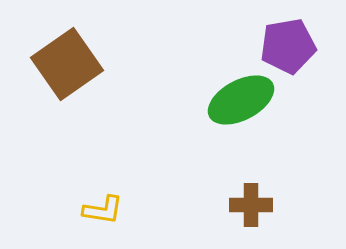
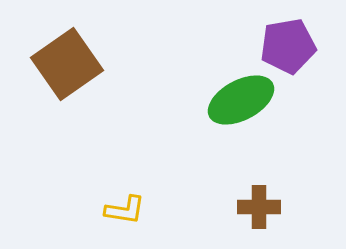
brown cross: moved 8 px right, 2 px down
yellow L-shape: moved 22 px right
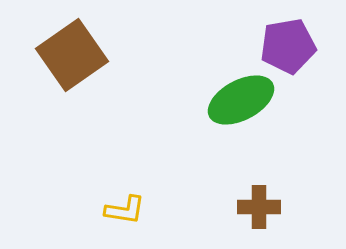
brown square: moved 5 px right, 9 px up
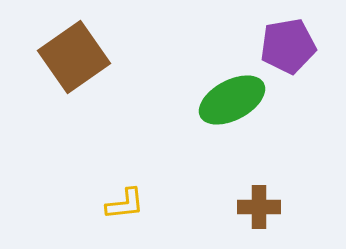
brown square: moved 2 px right, 2 px down
green ellipse: moved 9 px left
yellow L-shape: moved 6 px up; rotated 15 degrees counterclockwise
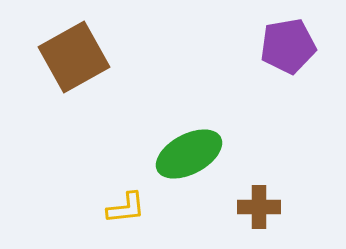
brown square: rotated 6 degrees clockwise
green ellipse: moved 43 px left, 54 px down
yellow L-shape: moved 1 px right, 4 px down
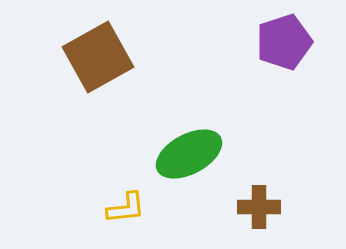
purple pentagon: moved 4 px left, 4 px up; rotated 8 degrees counterclockwise
brown square: moved 24 px right
